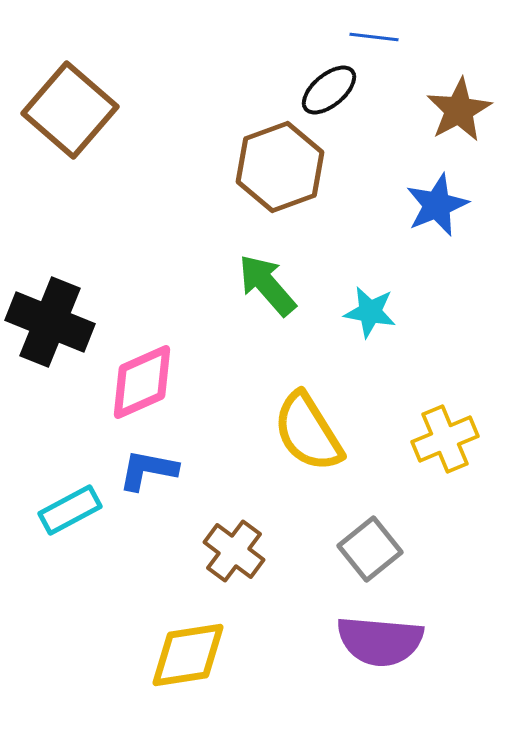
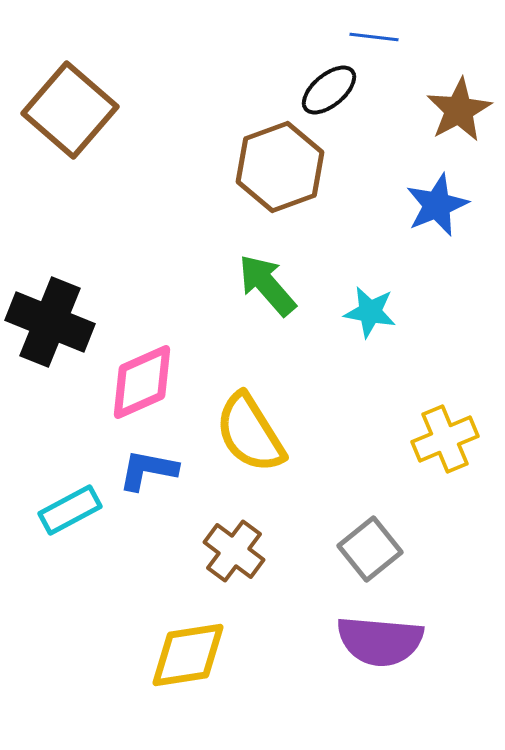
yellow semicircle: moved 58 px left, 1 px down
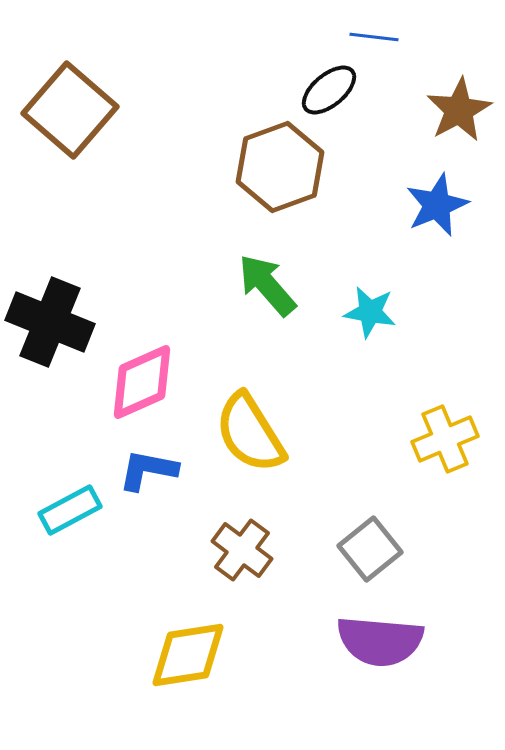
brown cross: moved 8 px right, 1 px up
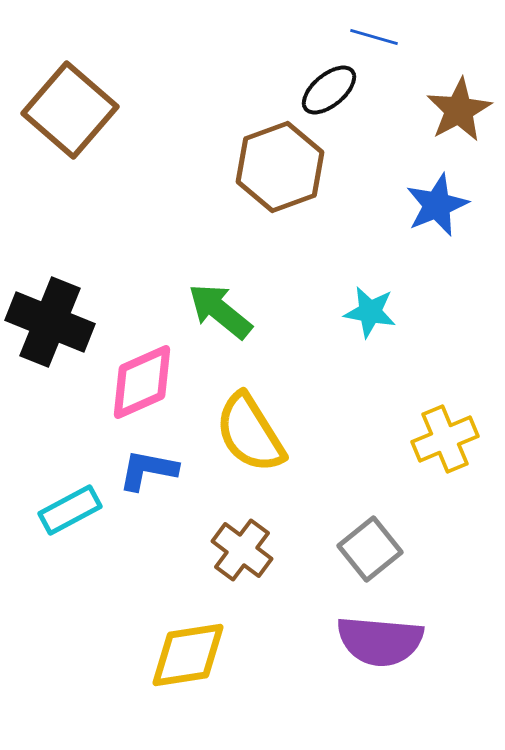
blue line: rotated 9 degrees clockwise
green arrow: moved 47 px left, 26 px down; rotated 10 degrees counterclockwise
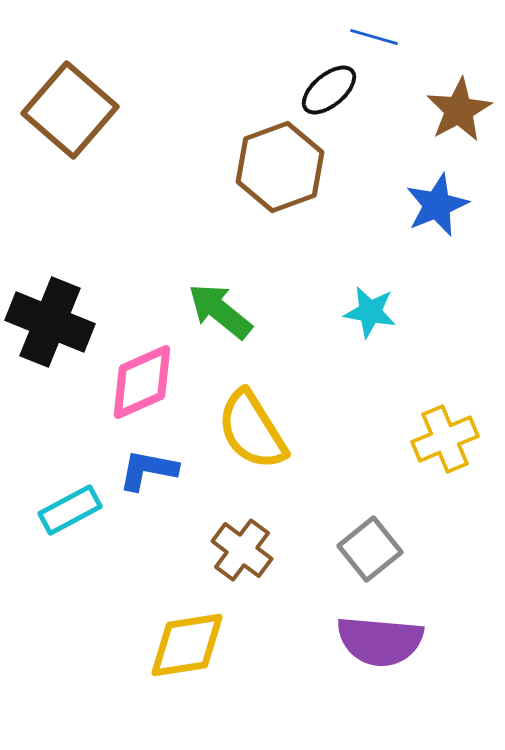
yellow semicircle: moved 2 px right, 3 px up
yellow diamond: moved 1 px left, 10 px up
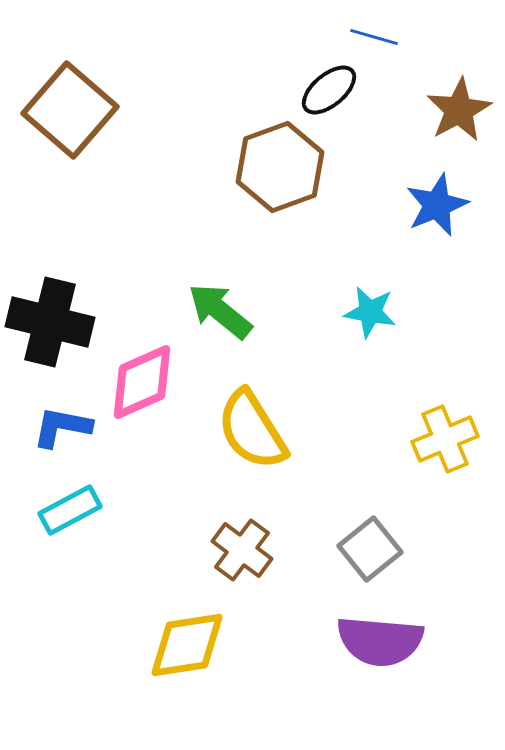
black cross: rotated 8 degrees counterclockwise
blue L-shape: moved 86 px left, 43 px up
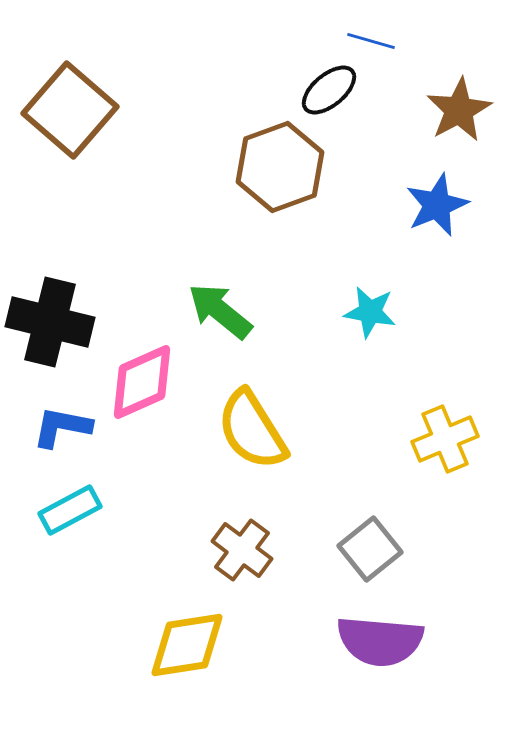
blue line: moved 3 px left, 4 px down
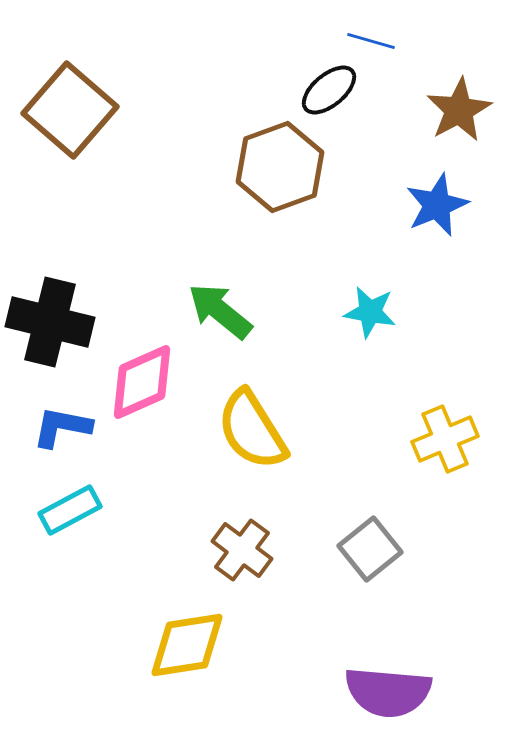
purple semicircle: moved 8 px right, 51 px down
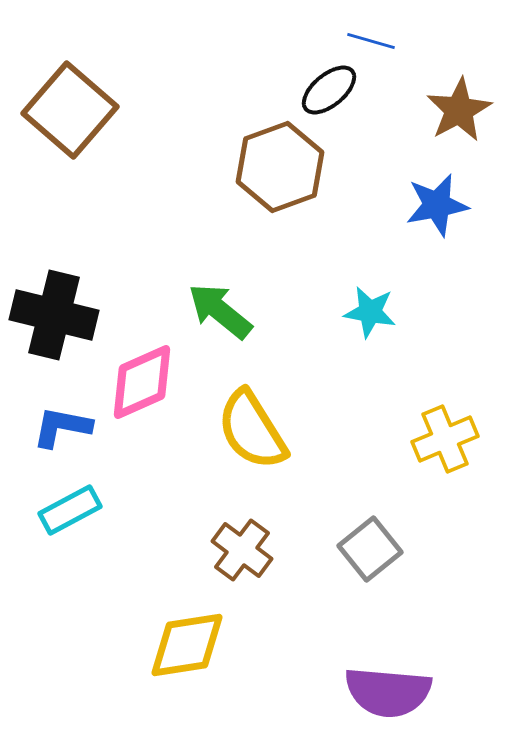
blue star: rotated 12 degrees clockwise
black cross: moved 4 px right, 7 px up
